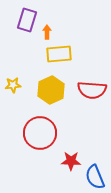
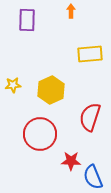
purple rectangle: rotated 15 degrees counterclockwise
orange arrow: moved 24 px right, 21 px up
yellow rectangle: moved 31 px right
red semicircle: moved 2 px left, 27 px down; rotated 104 degrees clockwise
red circle: moved 1 px down
blue semicircle: moved 2 px left
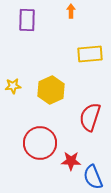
yellow star: moved 1 px down
red circle: moved 9 px down
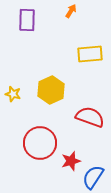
orange arrow: rotated 32 degrees clockwise
yellow star: moved 8 px down; rotated 21 degrees clockwise
red semicircle: rotated 92 degrees clockwise
red star: rotated 18 degrees counterclockwise
blue semicircle: rotated 55 degrees clockwise
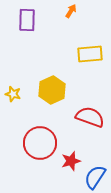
yellow hexagon: moved 1 px right
blue semicircle: moved 2 px right
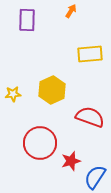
yellow star: rotated 21 degrees counterclockwise
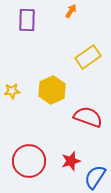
yellow rectangle: moved 2 px left, 3 px down; rotated 30 degrees counterclockwise
yellow star: moved 1 px left, 3 px up
red semicircle: moved 2 px left
red circle: moved 11 px left, 18 px down
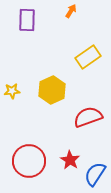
red semicircle: rotated 40 degrees counterclockwise
red star: moved 1 px left, 1 px up; rotated 24 degrees counterclockwise
blue semicircle: moved 3 px up
